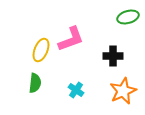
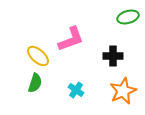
yellow ellipse: moved 3 px left, 6 px down; rotated 70 degrees counterclockwise
green semicircle: rotated 12 degrees clockwise
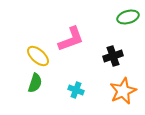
black cross: rotated 18 degrees counterclockwise
cyan cross: rotated 14 degrees counterclockwise
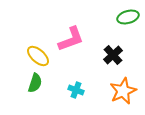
black cross: moved 1 px up; rotated 24 degrees counterclockwise
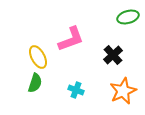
yellow ellipse: moved 1 px down; rotated 20 degrees clockwise
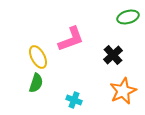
green semicircle: moved 1 px right
cyan cross: moved 2 px left, 10 px down
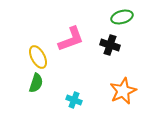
green ellipse: moved 6 px left
black cross: moved 3 px left, 10 px up; rotated 30 degrees counterclockwise
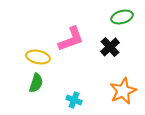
black cross: moved 2 px down; rotated 30 degrees clockwise
yellow ellipse: rotated 50 degrees counterclockwise
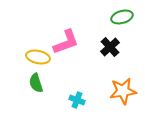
pink L-shape: moved 5 px left, 3 px down
green semicircle: rotated 144 degrees clockwise
orange star: rotated 16 degrees clockwise
cyan cross: moved 3 px right
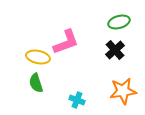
green ellipse: moved 3 px left, 5 px down
black cross: moved 5 px right, 3 px down
